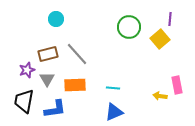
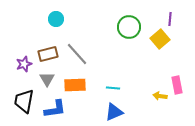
purple star: moved 3 px left, 6 px up
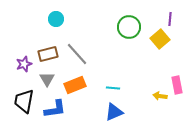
orange rectangle: rotated 20 degrees counterclockwise
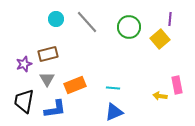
gray line: moved 10 px right, 32 px up
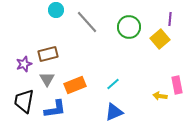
cyan circle: moved 9 px up
cyan line: moved 4 px up; rotated 48 degrees counterclockwise
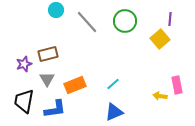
green circle: moved 4 px left, 6 px up
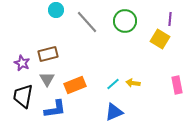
yellow square: rotated 18 degrees counterclockwise
purple star: moved 2 px left, 1 px up; rotated 28 degrees counterclockwise
yellow arrow: moved 27 px left, 13 px up
black trapezoid: moved 1 px left, 5 px up
